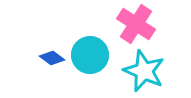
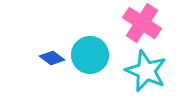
pink cross: moved 6 px right, 1 px up
cyan star: moved 2 px right
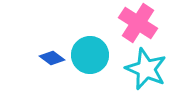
pink cross: moved 4 px left
cyan star: moved 2 px up
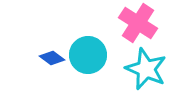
cyan circle: moved 2 px left
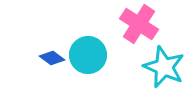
pink cross: moved 1 px right, 1 px down
cyan star: moved 18 px right, 2 px up
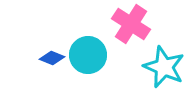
pink cross: moved 8 px left
blue diamond: rotated 15 degrees counterclockwise
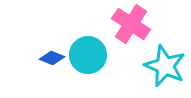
cyan star: moved 1 px right, 1 px up
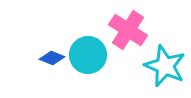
pink cross: moved 3 px left, 6 px down
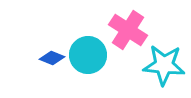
cyan star: moved 1 px left, 1 px up; rotated 18 degrees counterclockwise
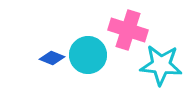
pink cross: rotated 15 degrees counterclockwise
cyan star: moved 3 px left
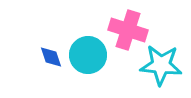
blue diamond: moved 1 px left, 1 px up; rotated 50 degrees clockwise
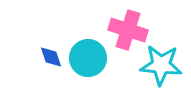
cyan circle: moved 3 px down
